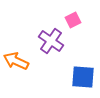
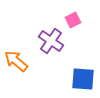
orange arrow: rotated 15 degrees clockwise
blue square: moved 2 px down
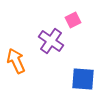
orange arrow: rotated 25 degrees clockwise
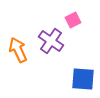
orange arrow: moved 2 px right, 11 px up
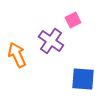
orange arrow: moved 1 px left, 5 px down
